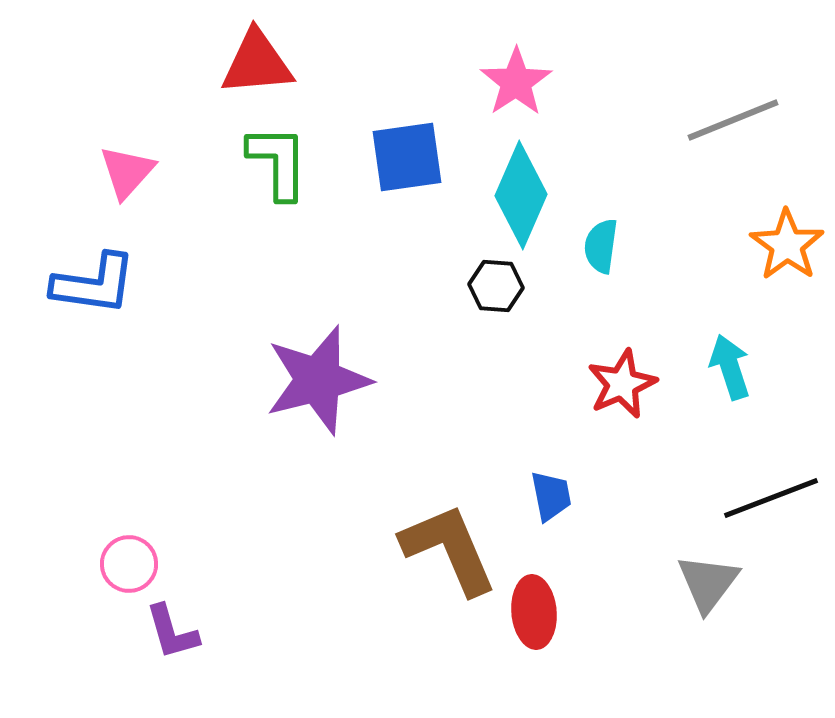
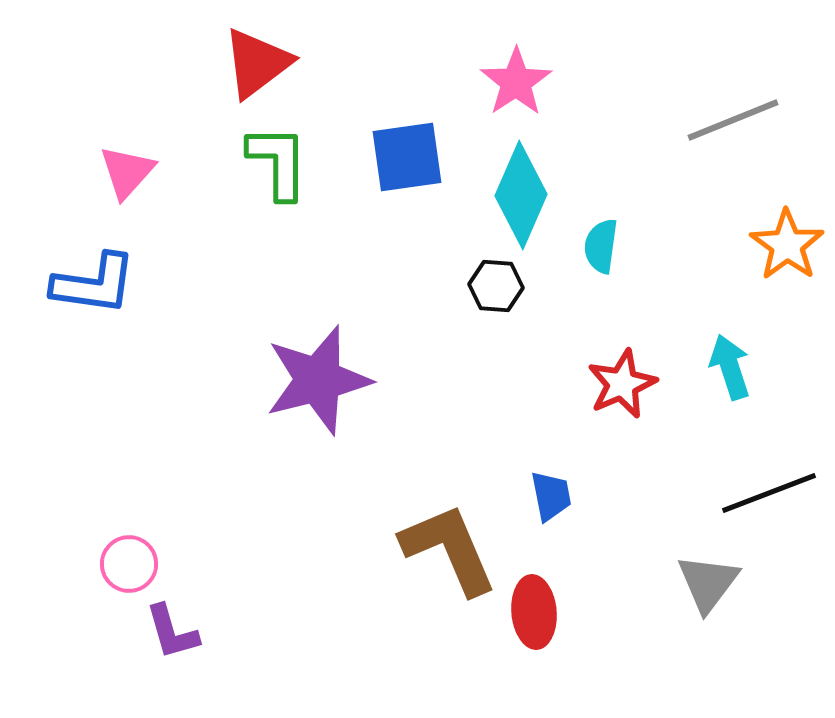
red triangle: rotated 32 degrees counterclockwise
black line: moved 2 px left, 5 px up
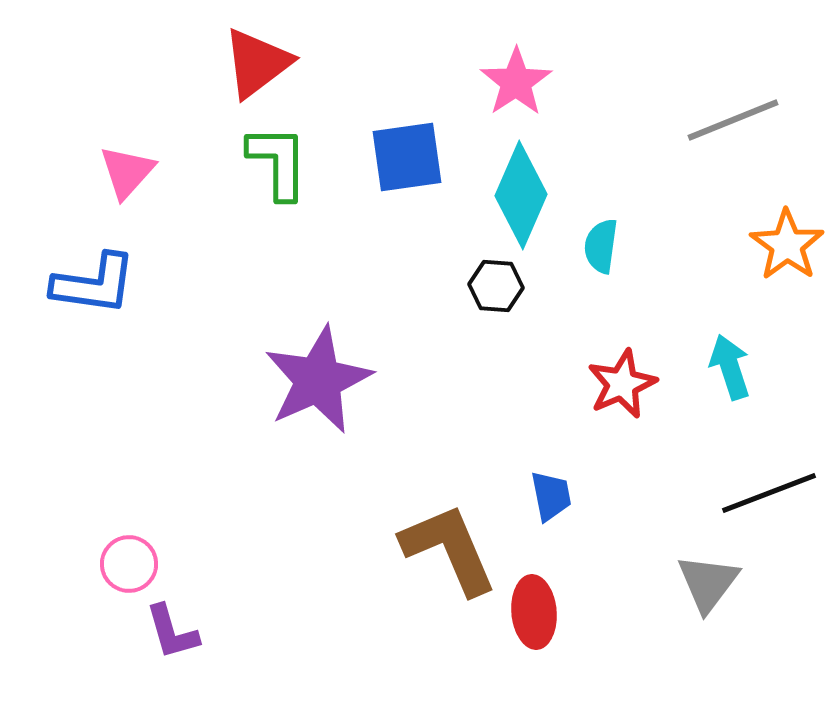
purple star: rotated 10 degrees counterclockwise
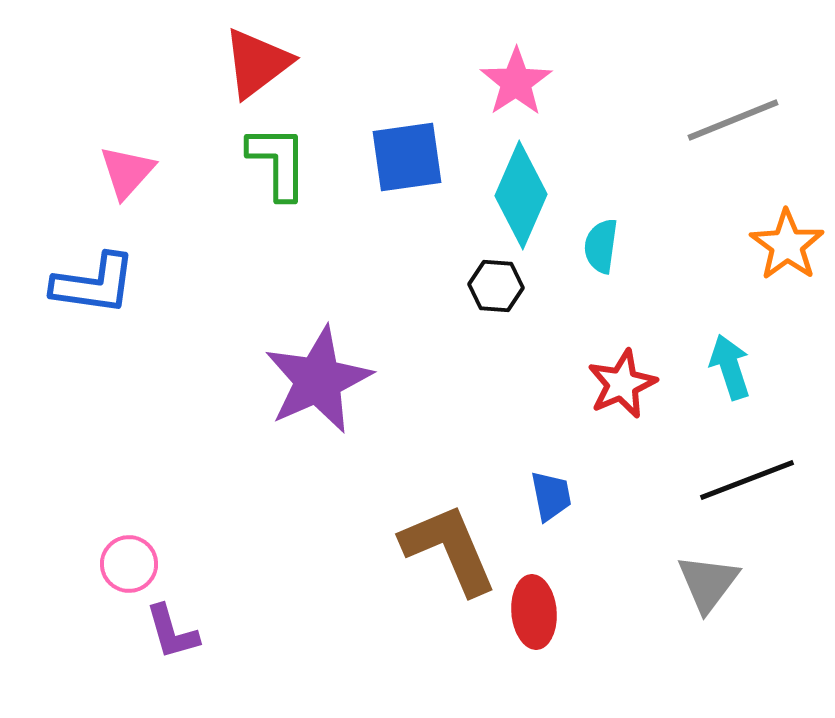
black line: moved 22 px left, 13 px up
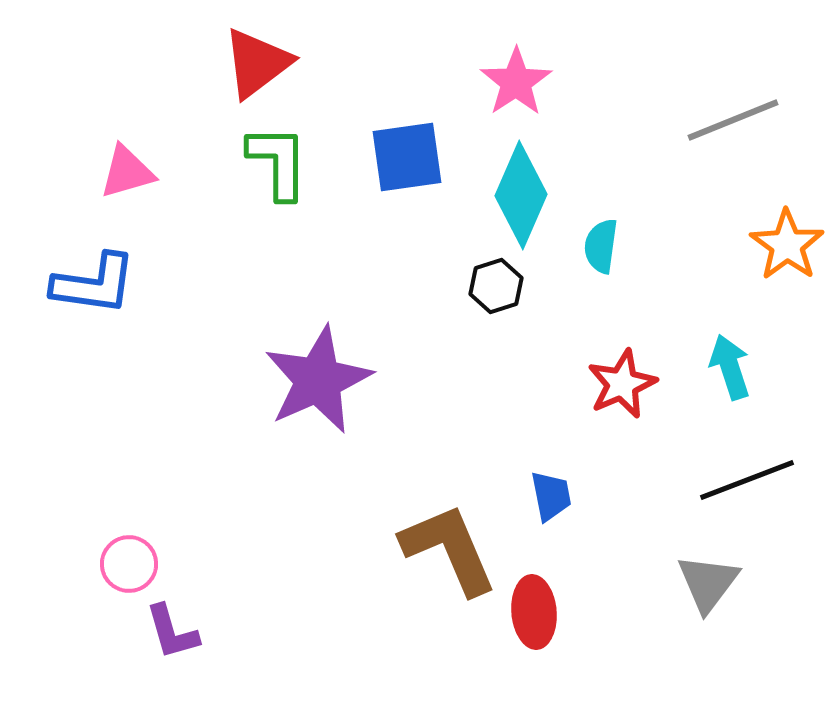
pink triangle: rotated 32 degrees clockwise
black hexagon: rotated 22 degrees counterclockwise
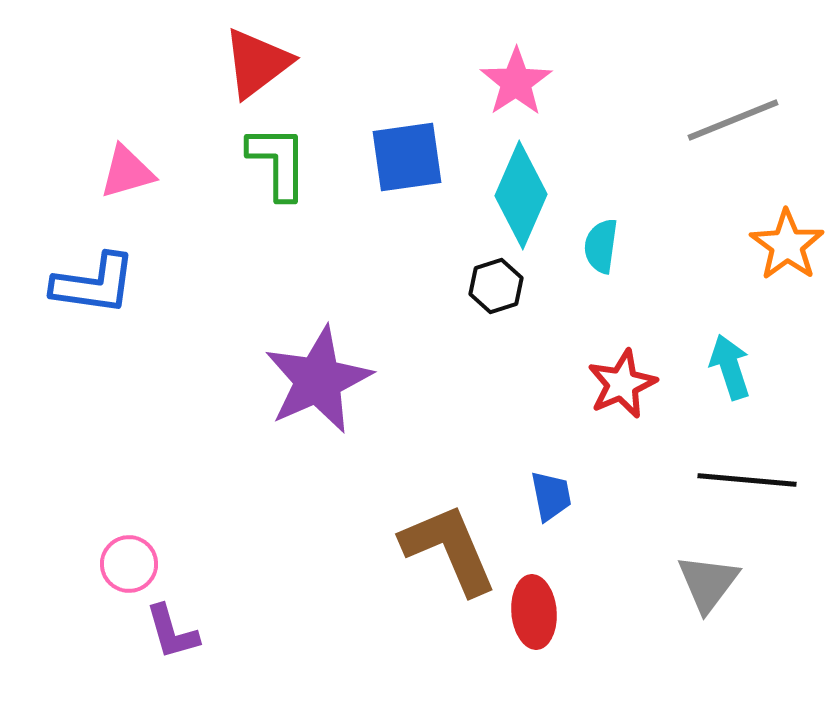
black line: rotated 26 degrees clockwise
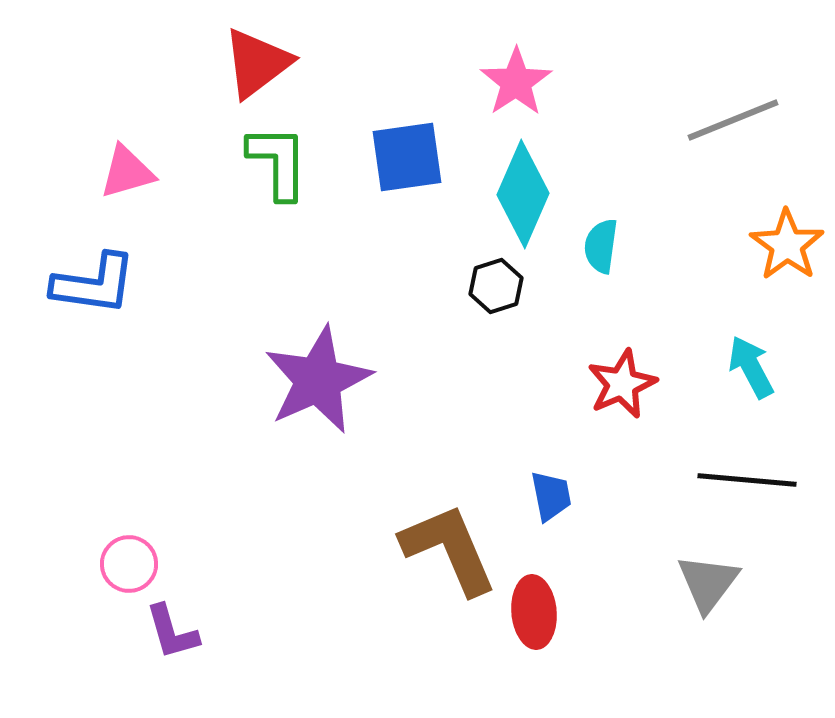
cyan diamond: moved 2 px right, 1 px up
cyan arrow: moved 21 px right; rotated 10 degrees counterclockwise
